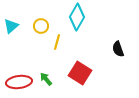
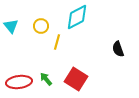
cyan diamond: rotated 32 degrees clockwise
cyan triangle: rotated 28 degrees counterclockwise
red square: moved 4 px left, 6 px down
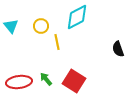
yellow line: rotated 28 degrees counterclockwise
red square: moved 2 px left, 2 px down
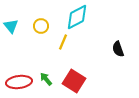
yellow line: moved 6 px right; rotated 35 degrees clockwise
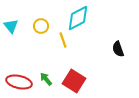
cyan diamond: moved 1 px right, 1 px down
yellow line: moved 2 px up; rotated 42 degrees counterclockwise
red ellipse: rotated 20 degrees clockwise
